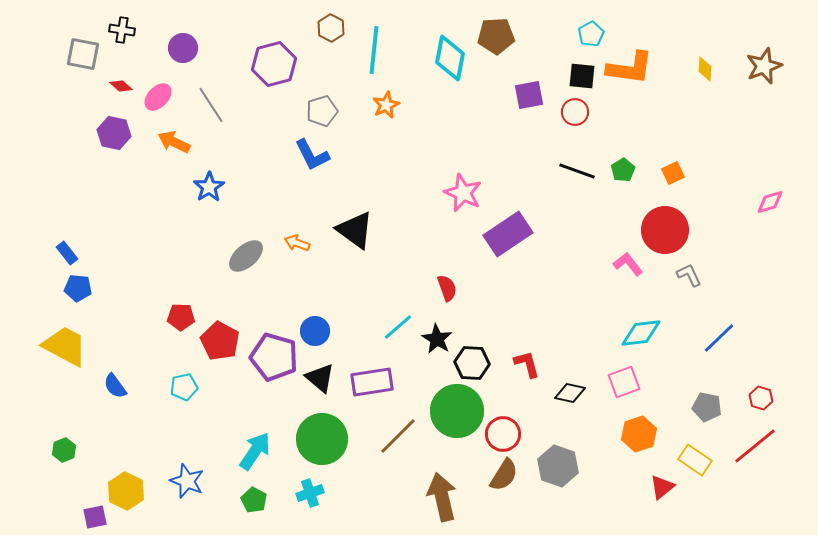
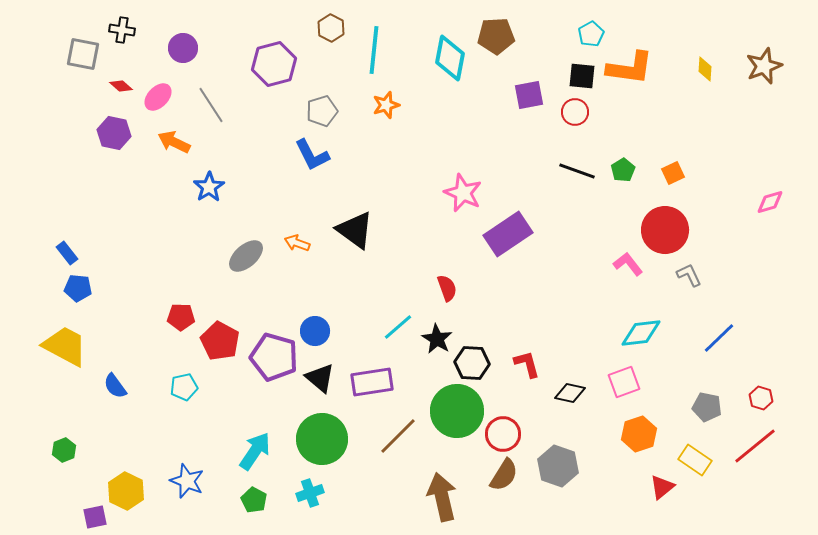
orange star at (386, 105): rotated 8 degrees clockwise
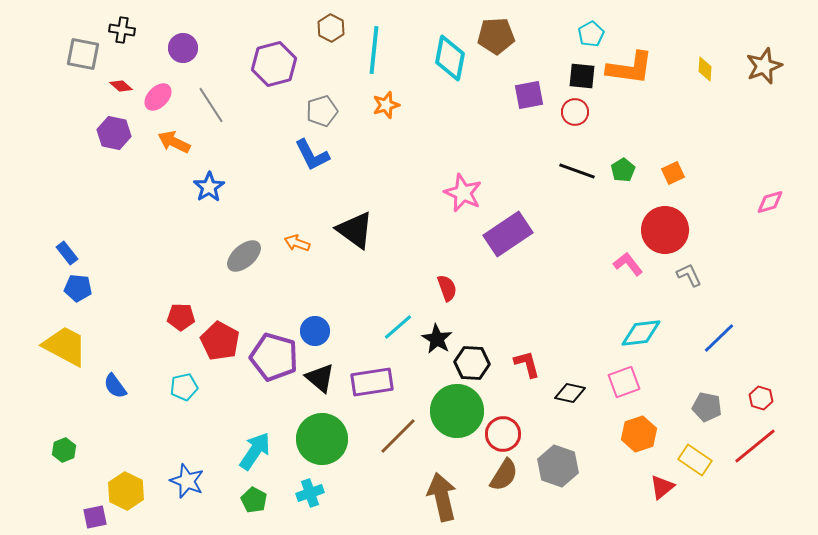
gray ellipse at (246, 256): moved 2 px left
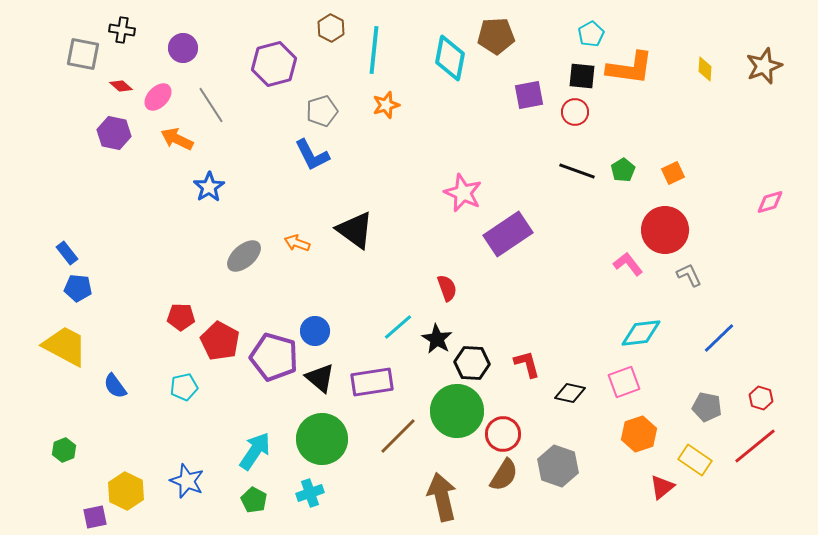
orange arrow at (174, 142): moved 3 px right, 3 px up
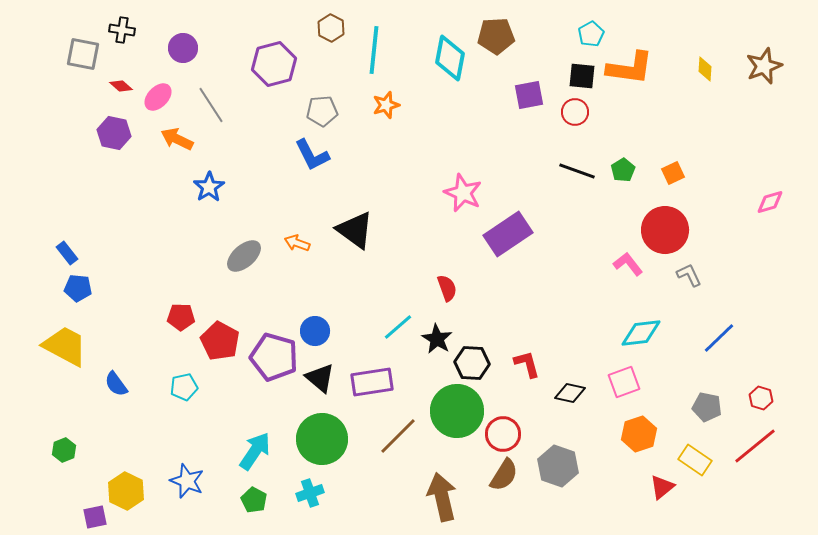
gray pentagon at (322, 111): rotated 12 degrees clockwise
blue semicircle at (115, 386): moved 1 px right, 2 px up
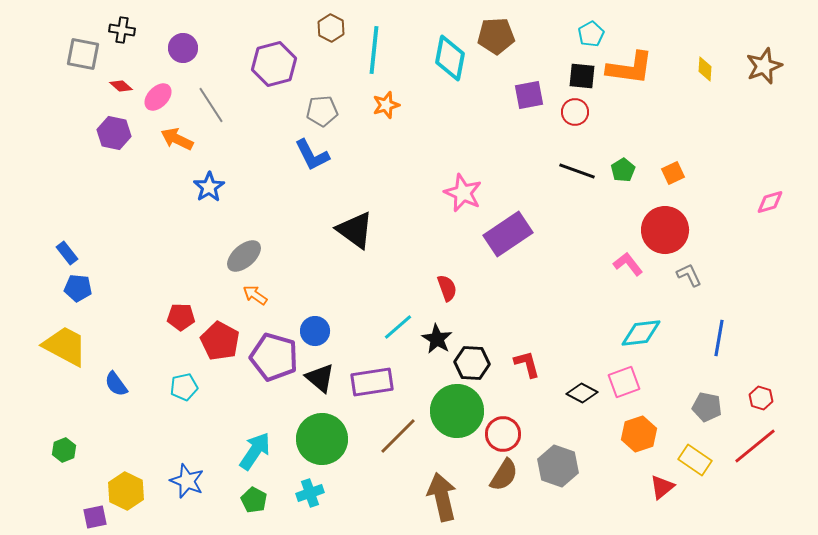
orange arrow at (297, 243): moved 42 px left, 52 px down; rotated 15 degrees clockwise
blue line at (719, 338): rotated 36 degrees counterclockwise
black diamond at (570, 393): moved 12 px right; rotated 16 degrees clockwise
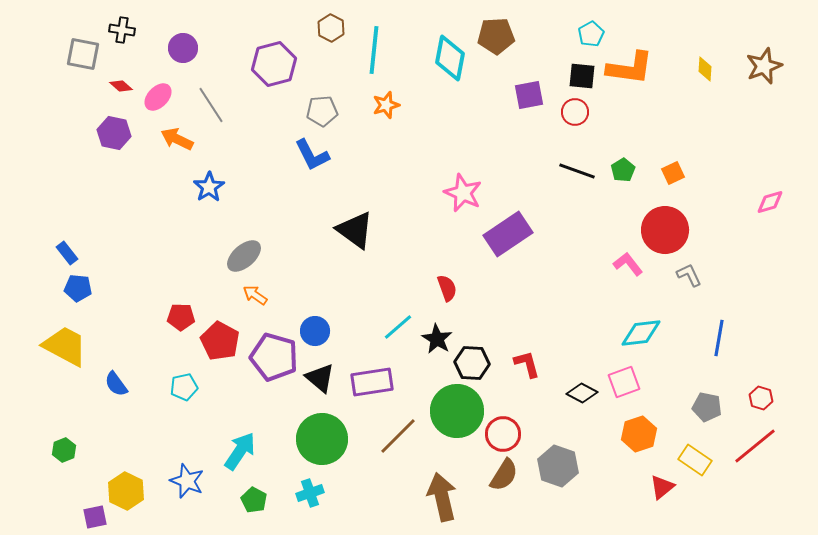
cyan arrow at (255, 451): moved 15 px left
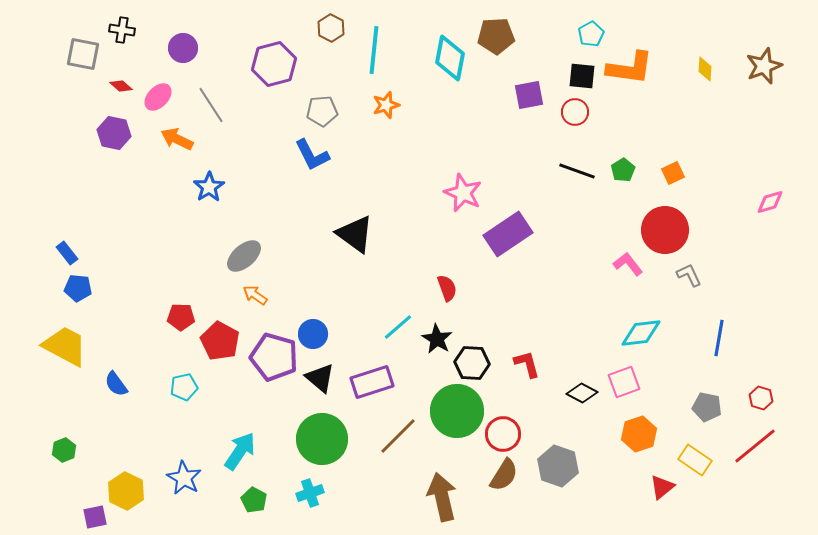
black triangle at (355, 230): moved 4 px down
blue circle at (315, 331): moved 2 px left, 3 px down
purple rectangle at (372, 382): rotated 9 degrees counterclockwise
blue star at (187, 481): moved 3 px left, 3 px up; rotated 8 degrees clockwise
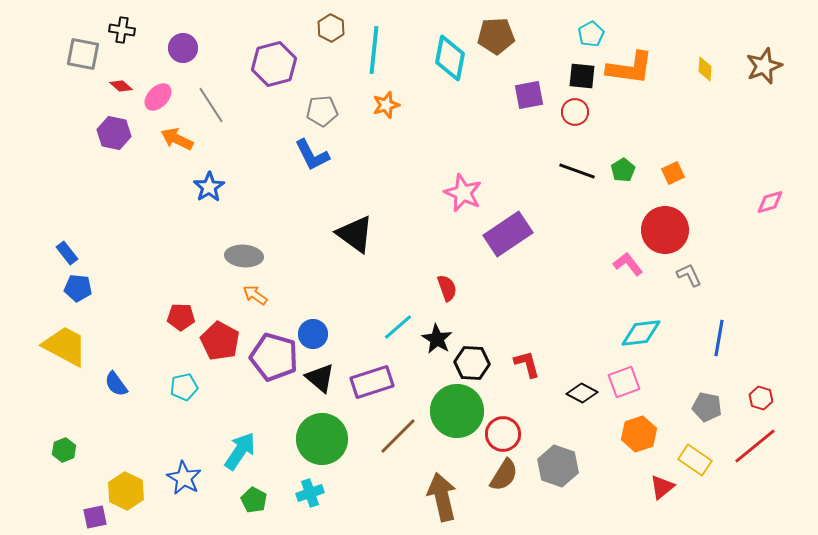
gray ellipse at (244, 256): rotated 45 degrees clockwise
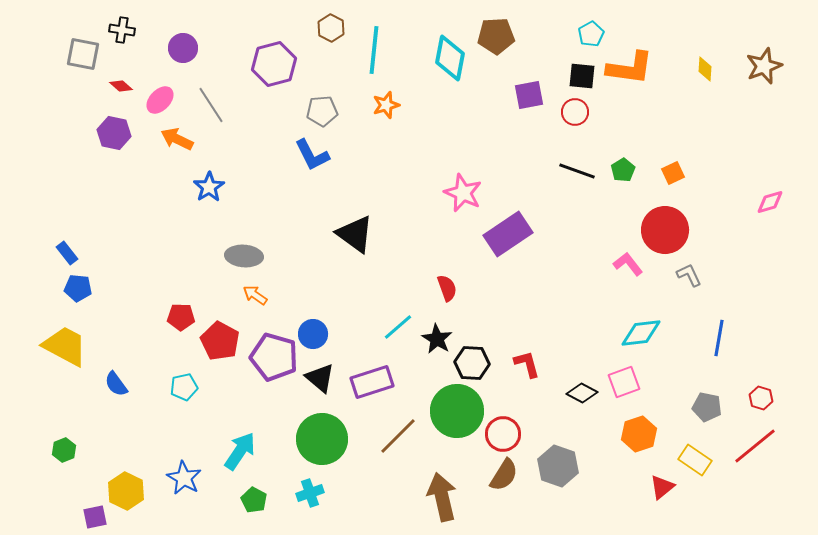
pink ellipse at (158, 97): moved 2 px right, 3 px down
